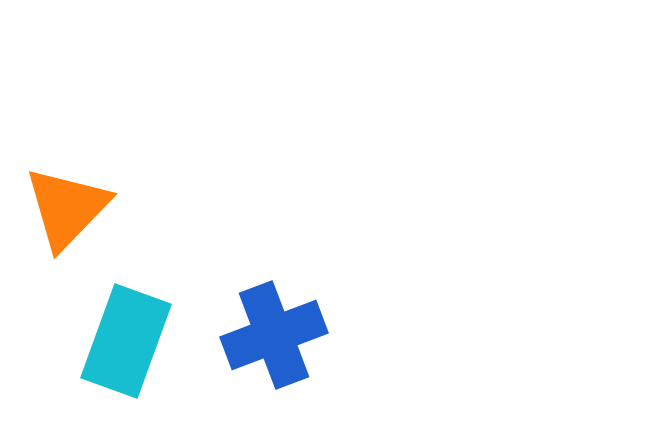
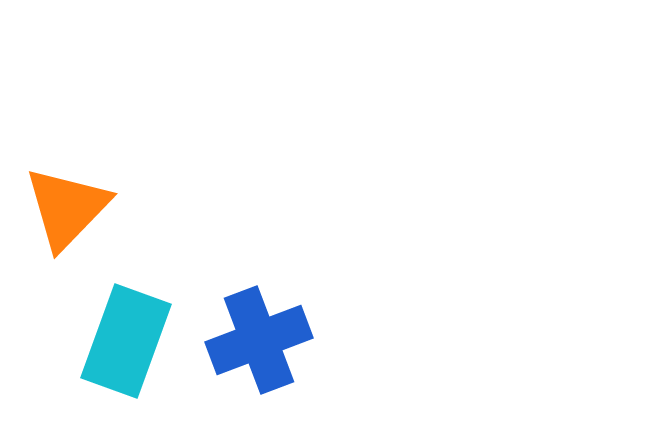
blue cross: moved 15 px left, 5 px down
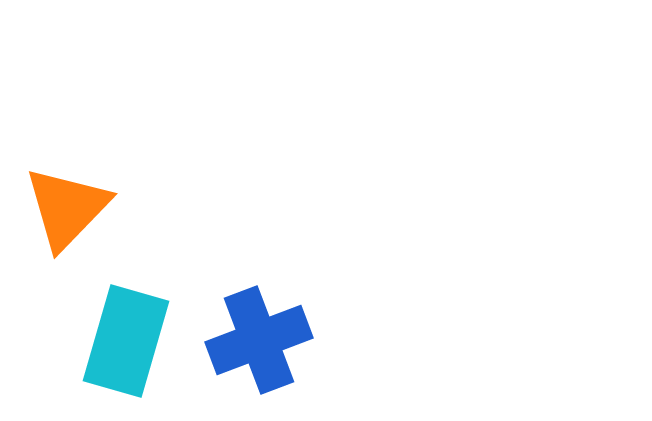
cyan rectangle: rotated 4 degrees counterclockwise
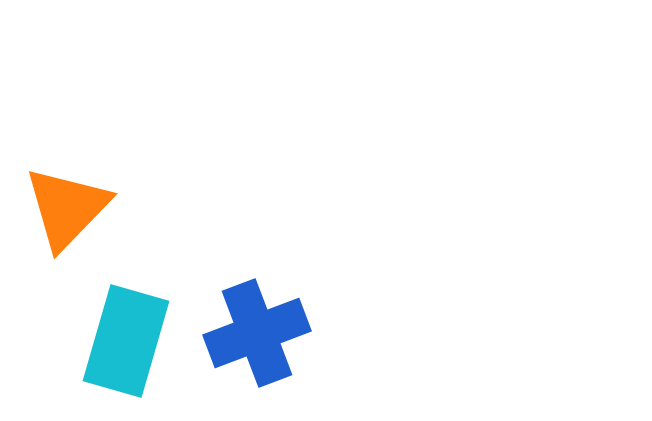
blue cross: moved 2 px left, 7 px up
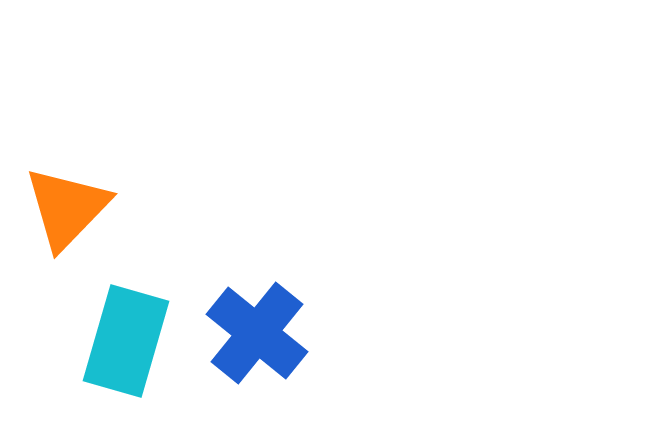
blue cross: rotated 30 degrees counterclockwise
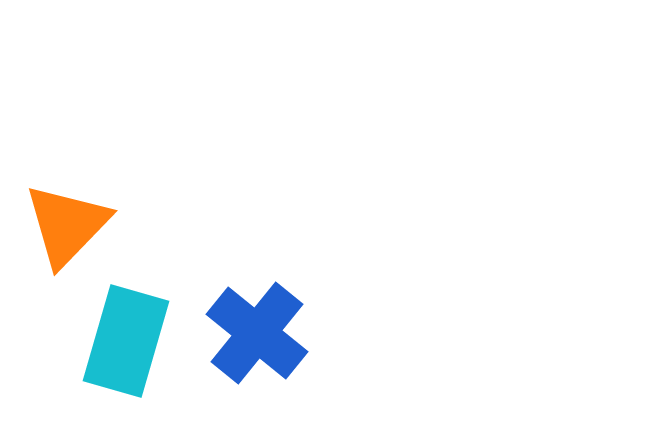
orange triangle: moved 17 px down
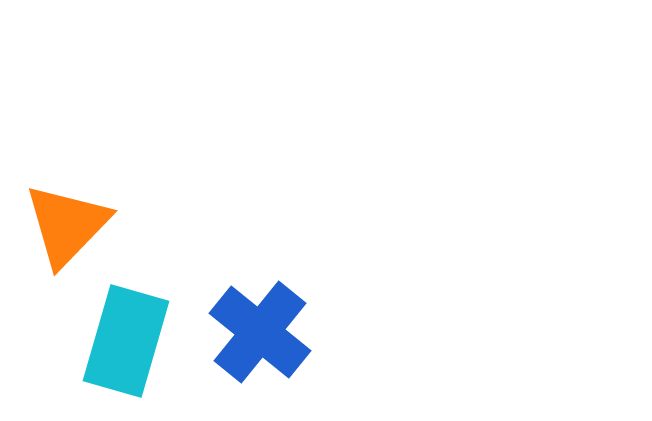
blue cross: moved 3 px right, 1 px up
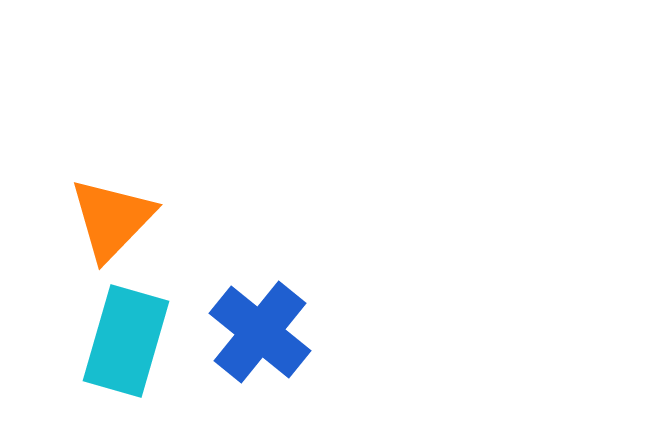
orange triangle: moved 45 px right, 6 px up
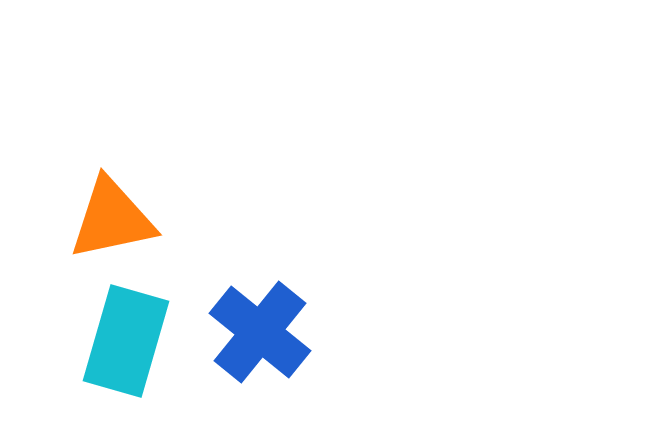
orange triangle: rotated 34 degrees clockwise
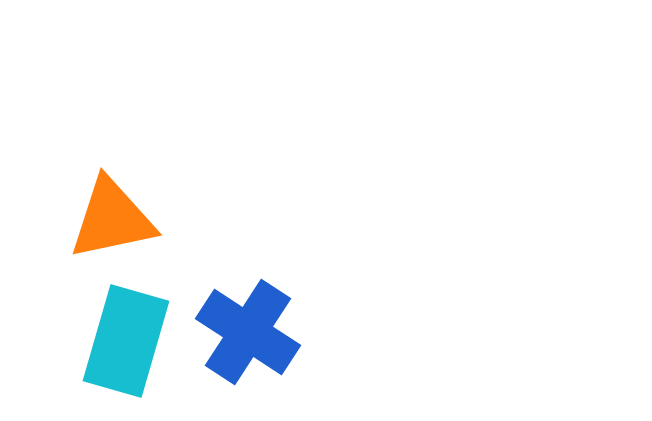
blue cross: moved 12 px left; rotated 6 degrees counterclockwise
